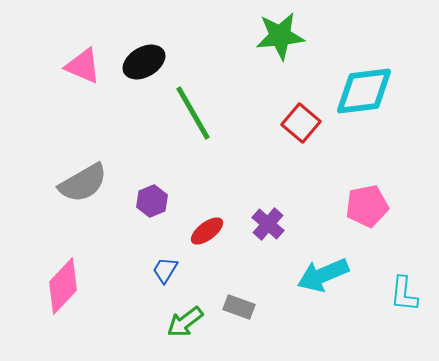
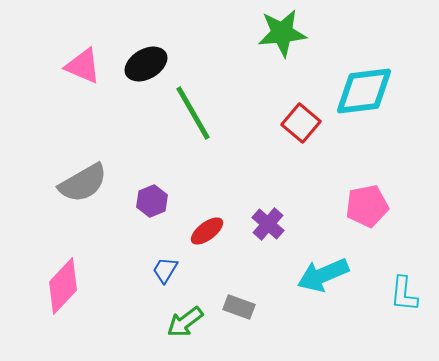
green star: moved 2 px right, 3 px up
black ellipse: moved 2 px right, 2 px down
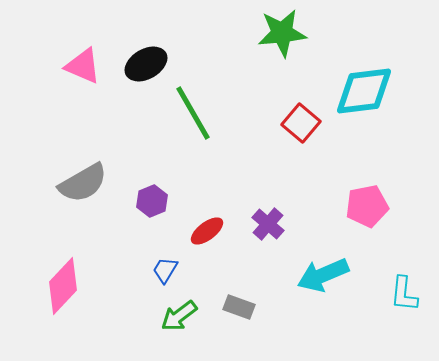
green arrow: moved 6 px left, 6 px up
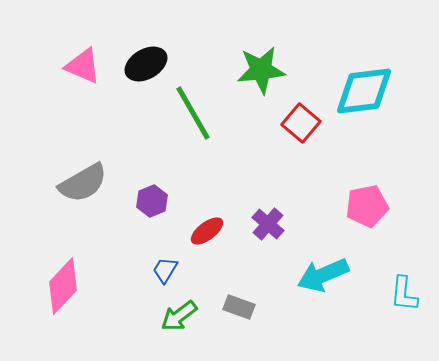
green star: moved 21 px left, 37 px down
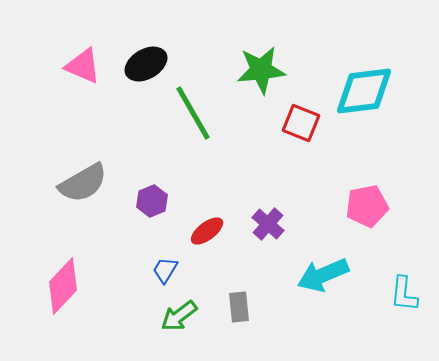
red square: rotated 18 degrees counterclockwise
gray rectangle: rotated 64 degrees clockwise
